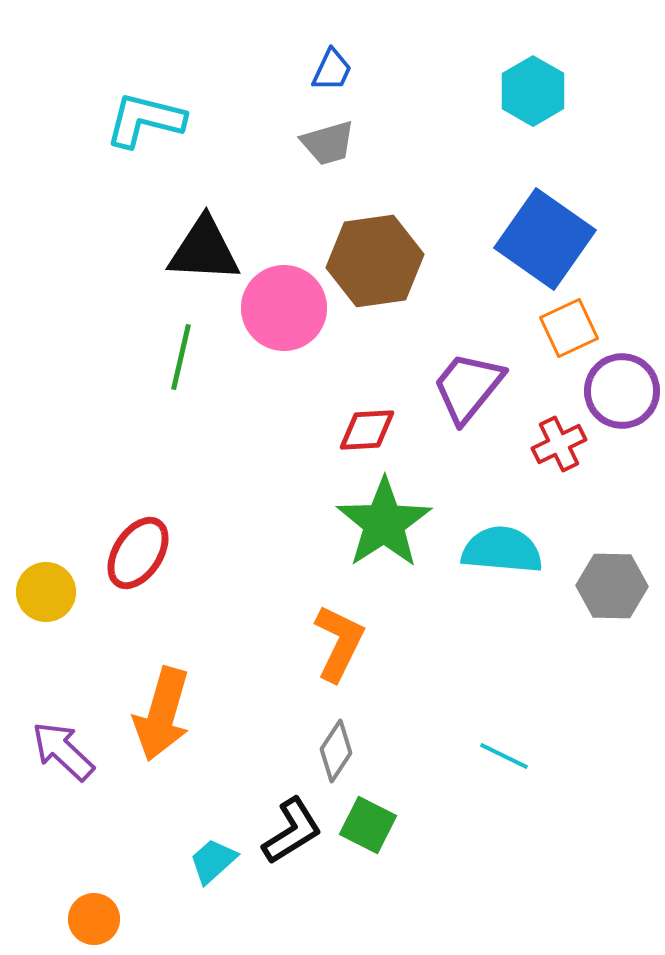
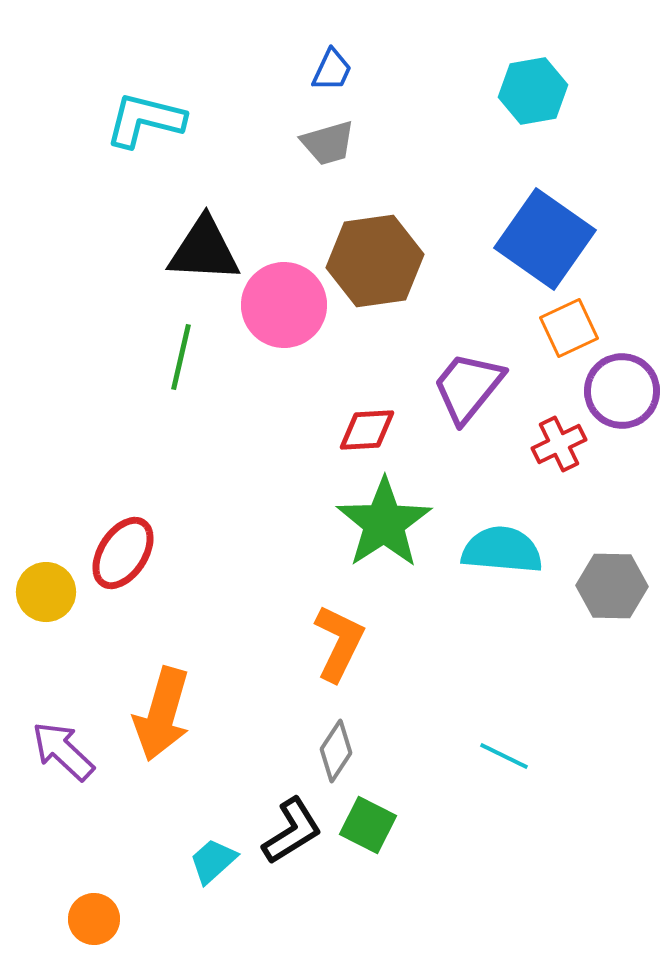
cyan hexagon: rotated 20 degrees clockwise
pink circle: moved 3 px up
red ellipse: moved 15 px left
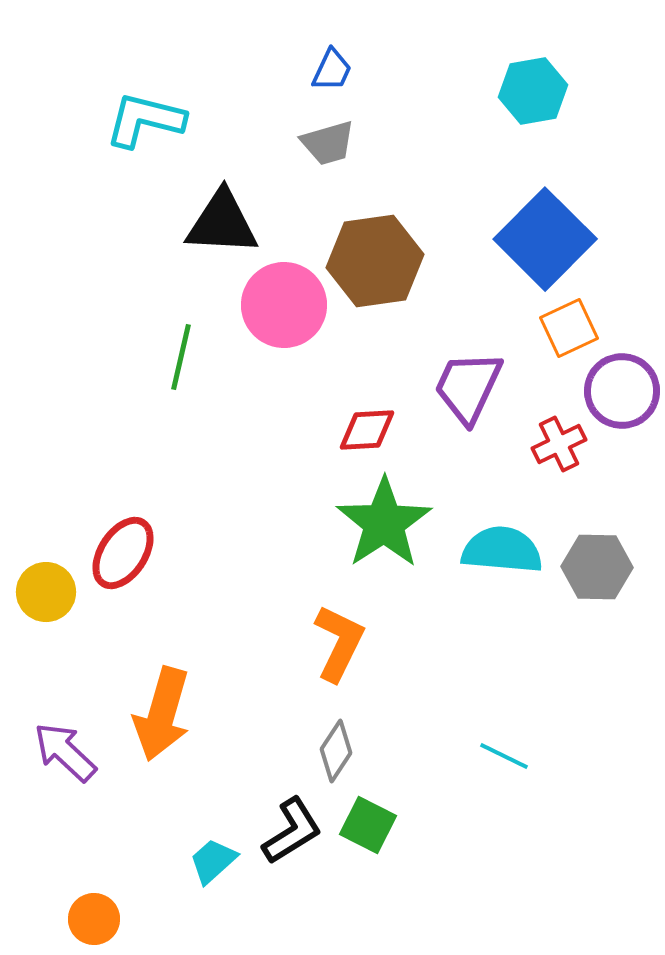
blue square: rotated 10 degrees clockwise
black triangle: moved 18 px right, 27 px up
purple trapezoid: rotated 14 degrees counterclockwise
gray hexagon: moved 15 px left, 19 px up
purple arrow: moved 2 px right, 1 px down
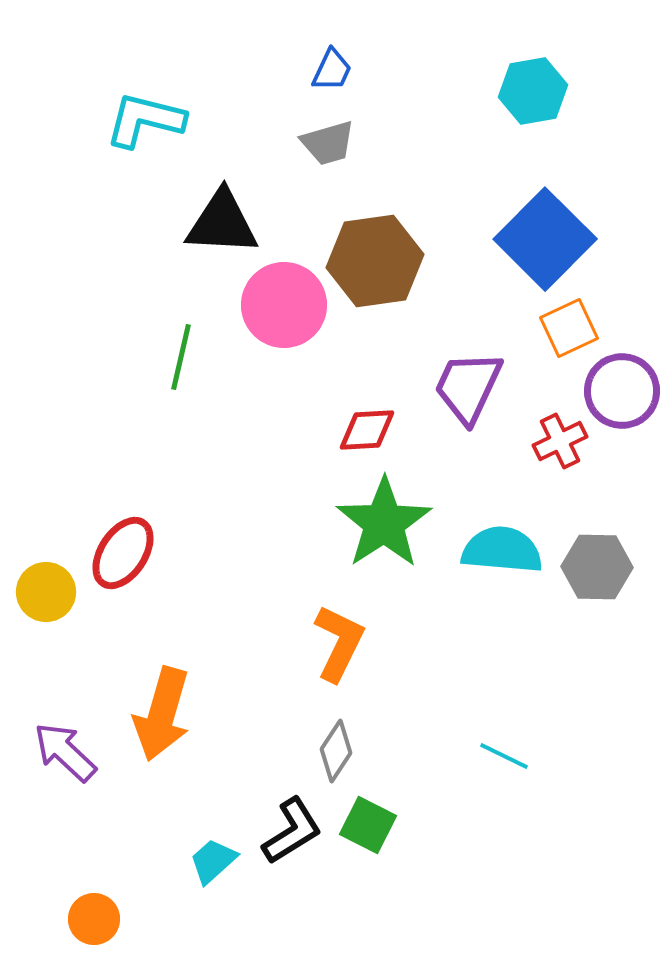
red cross: moved 1 px right, 3 px up
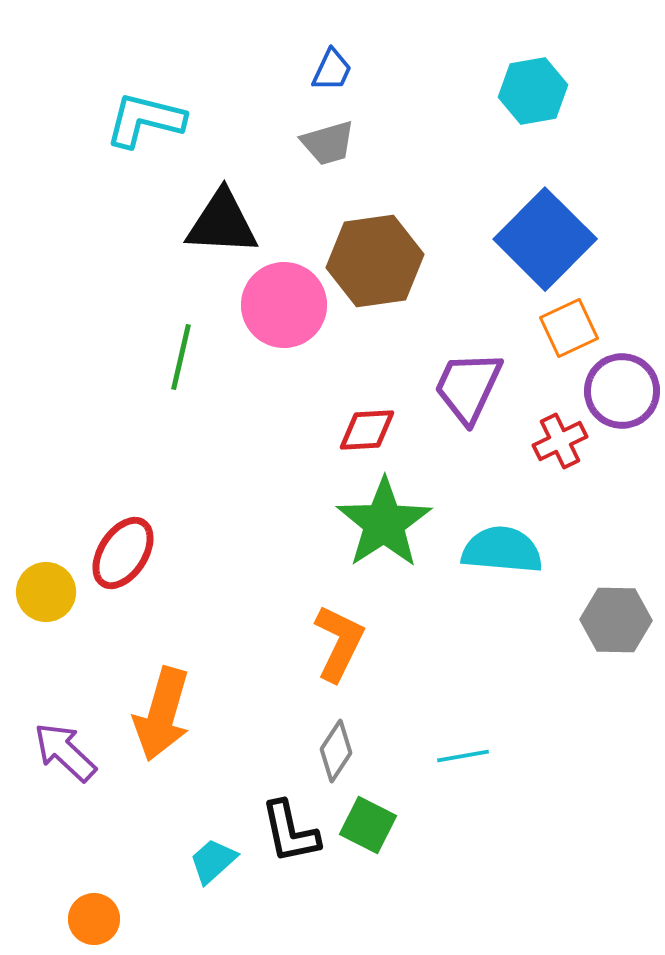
gray hexagon: moved 19 px right, 53 px down
cyan line: moved 41 px left; rotated 36 degrees counterclockwise
black L-shape: moved 2 px left, 1 px down; rotated 110 degrees clockwise
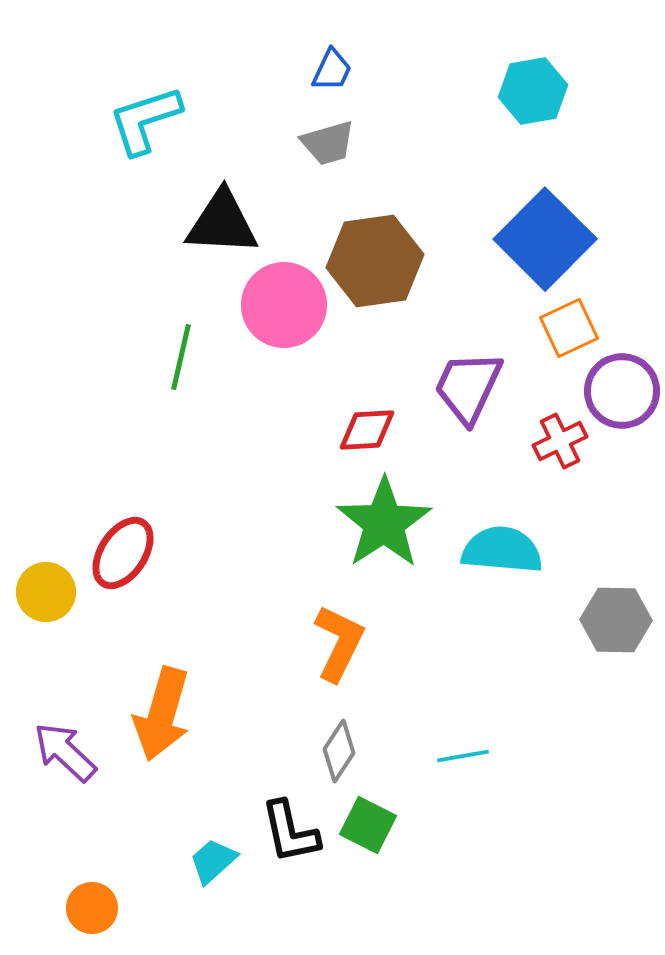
cyan L-shape: rotated 32 degrees counterclockwise
gray diamond: moved 3 px right
orange circle: moved 2 px left, 11 px up
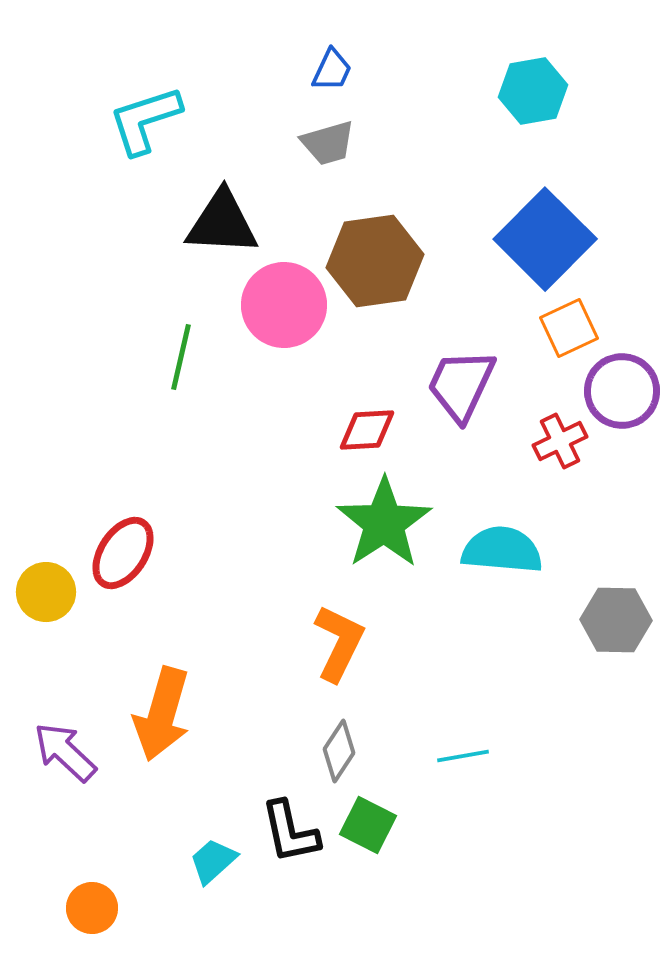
purple trapezoid: moved 7 px left, 2 px up
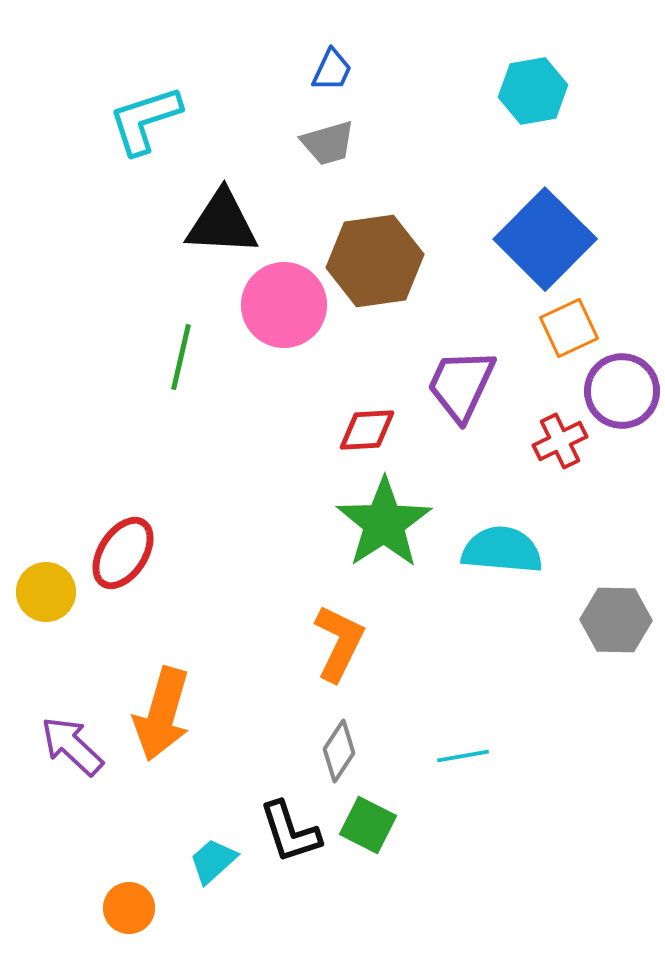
purple arrow: moved 7 px right, 6 px up
black L-shape: rotated 6 degrees counterclockwise
orange circle: moved 37 px right
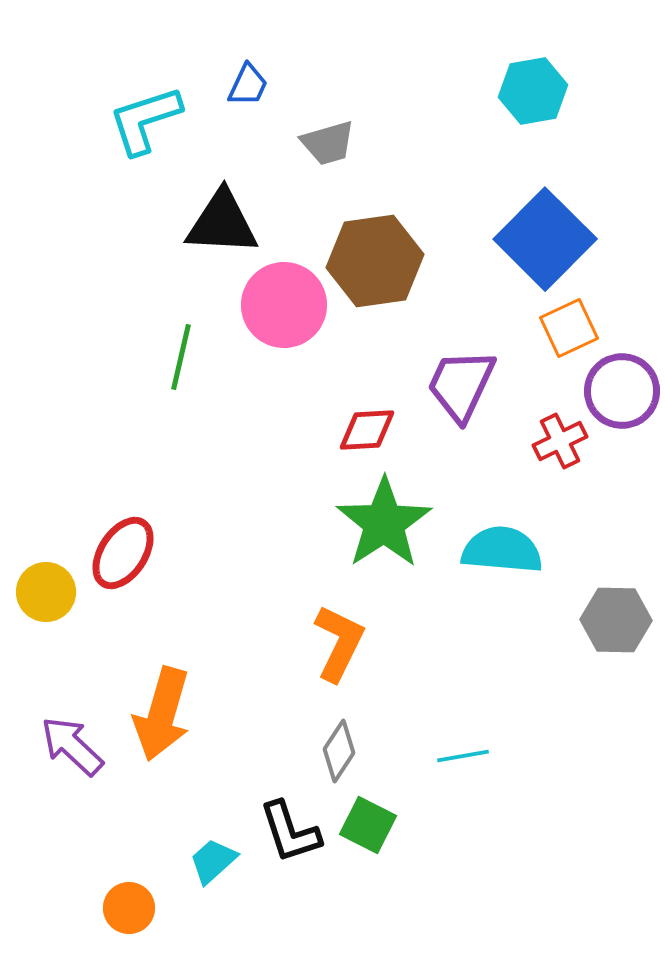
blue trapezoid: moved 84 px left, 15 px down
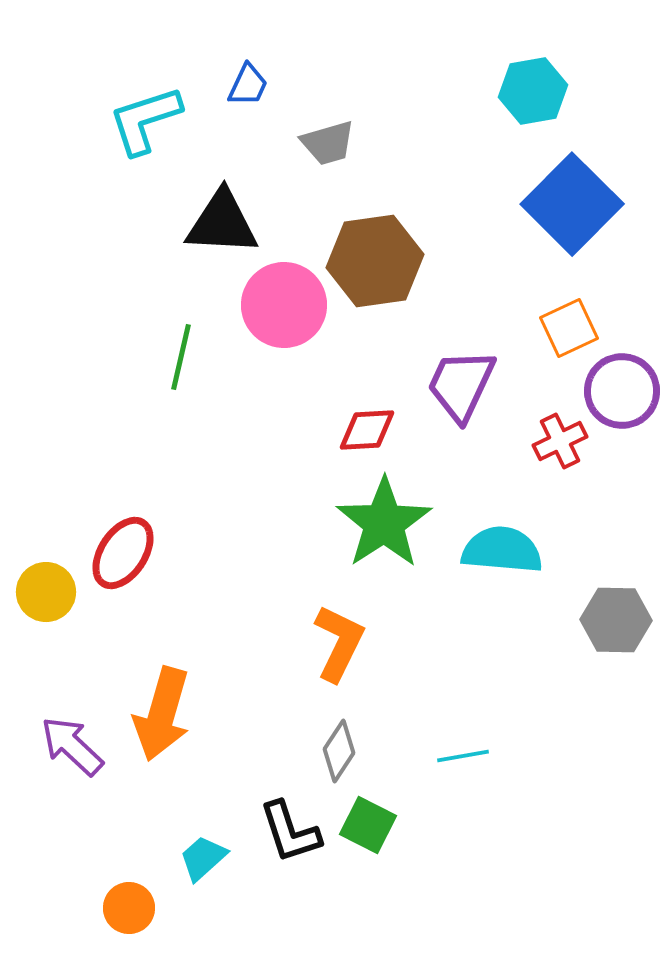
blue square: moved 27 px right, 35 px up
cyan trapezoid: moved 10 px left, 3 px up
